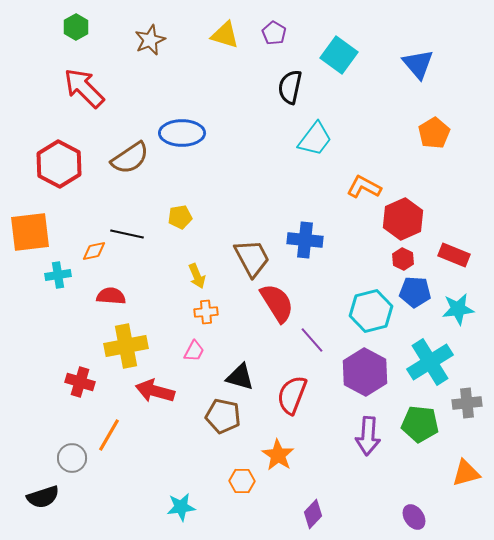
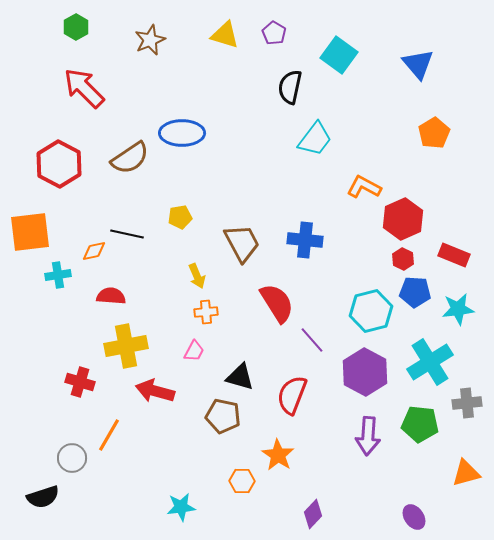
brown trapezoid at (252, 258): moved 10 px left, 15 px up
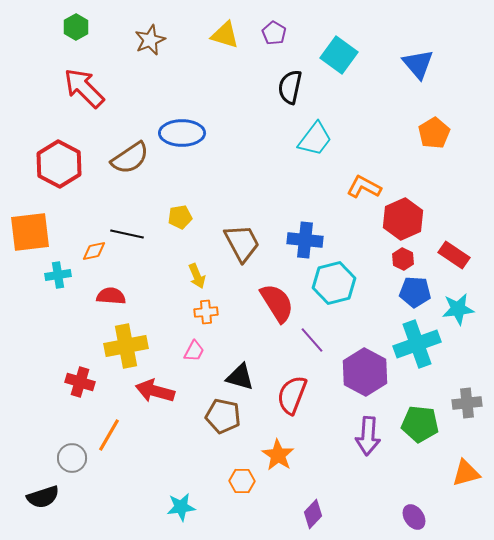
red rectangle at (454, 255): rotated 12 degrees clockwise
cyan hexagon at (371, 311): moved 37 px left, 28 px up
cyan cross at (430, 362): moved 13 px left, 18 px up; rotated 12 degrees clockwise
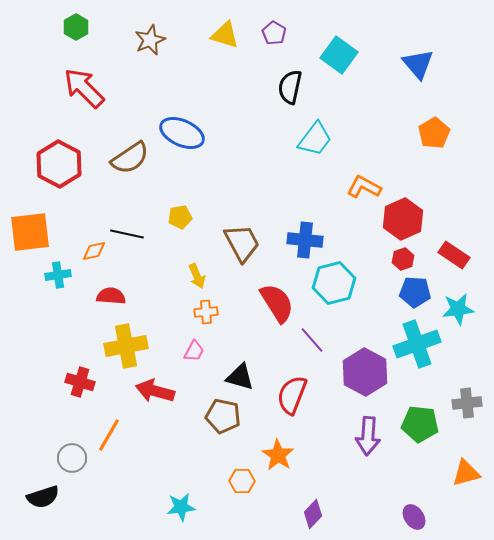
blue ellipse at (182, 133): rotated 24 degrees clockwise
red hexagon at (403, 259): rotated 15 degrees clockwise
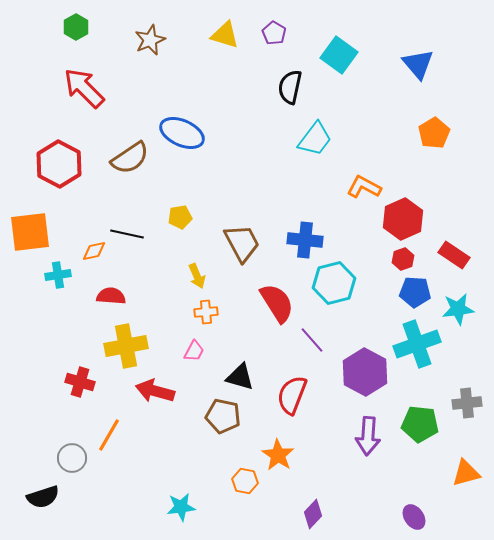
orange hexagon at (242, 481): moved 3 px right; rotated 10 degrees clockwise
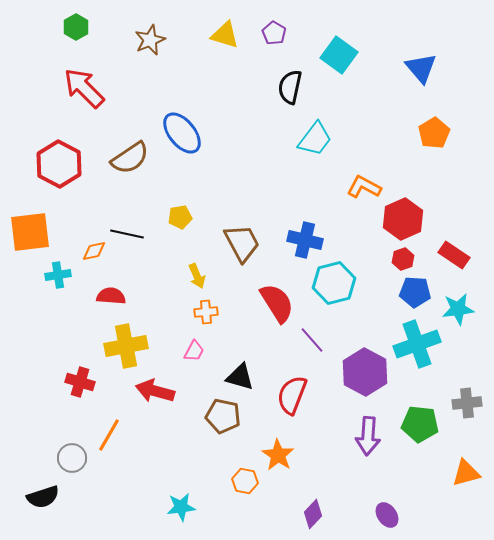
blue triangle at (418, 64): moved 3 px right, 4 px down
blue ellipse at (182, 133): rotated 27 degrees clockwise
blue cross at (305, 240): rotated 8 degrees clockwise
purple ellipse at (414, 517): moved 27 px left, 2 px up
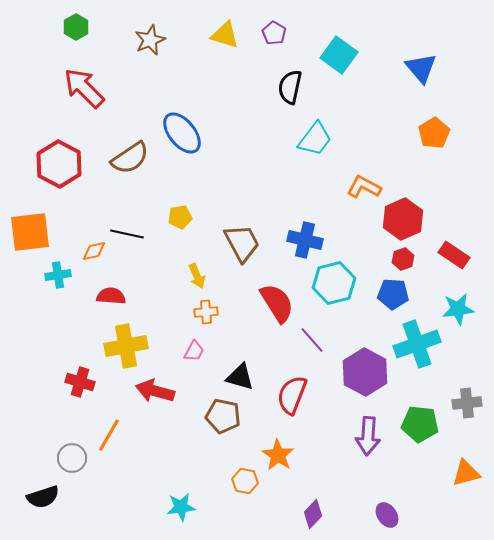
blue pentagon at (415, 292): moved 22 px left, 2 px down
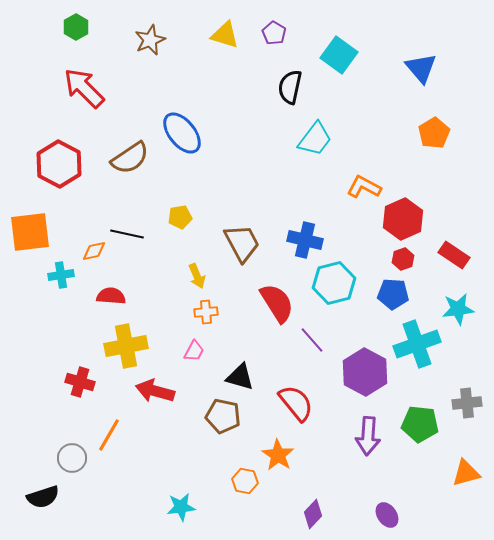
cyan cross at (58, 275): moved 3 px right
red semicircle at (292, 395): moved 4 px right, 8 px down; rotated 120 degrees clockwise
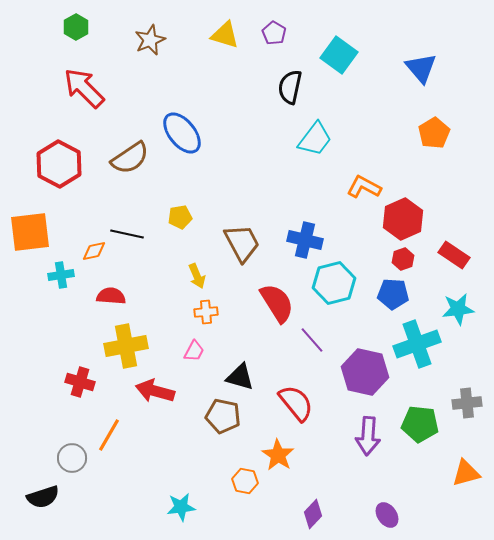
purple hexagon at (365, 372): rotated 15 degrees counterclockwise
